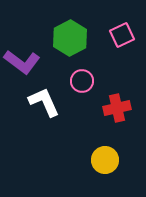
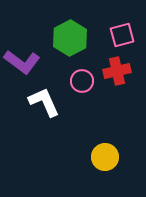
pink square: rotated 10 degrees clockwise
red cross: moved 37 px up
yellow circle: moved 3 px up
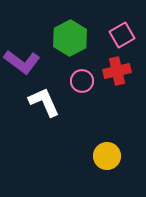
pink square: rotated 15 degrees counterclockwise
yellow circle: moved 2 px right, 1 px up
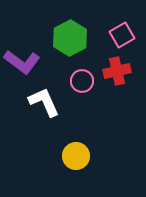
yellow circle: moved 31 px left
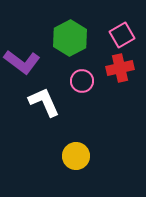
red cross: moved 3 px right, 3 px up
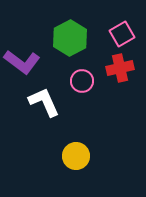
pink square: moved 1 px up
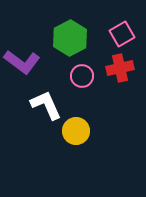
pink circle: moved 5 px up
white L-shape: moved 2 px right, 3 px down
yellow circle: moved 25 px up
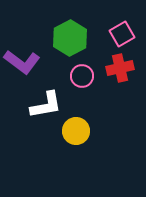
white L-shape: rotated 104 degrees clockwise
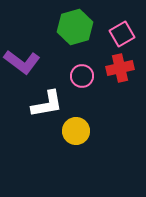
green hexagon: moved 5 px right, 11 px up; rotated 12 degrees clockwise
white L-shape: moved 1 px right, 1 px up
